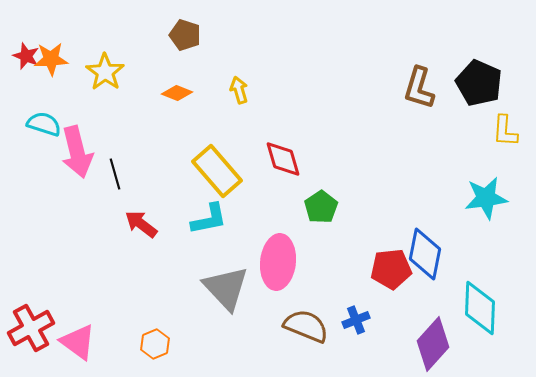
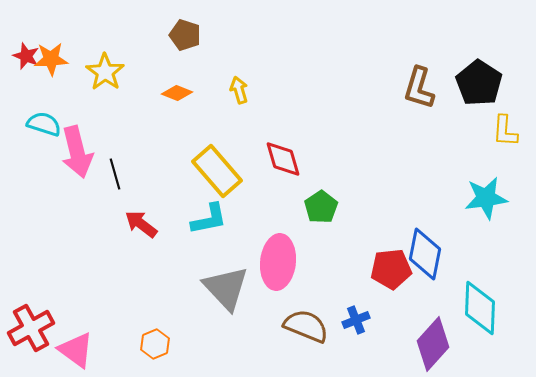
black pentagon: rotated 9 degrees clockwise
pink triangle: moved 2 px left, 8 px down
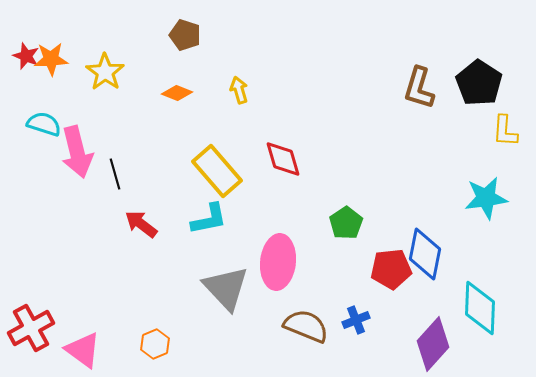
green pentagon: moved 25 px right, 16 px down
pink triangle: moved 7 px right
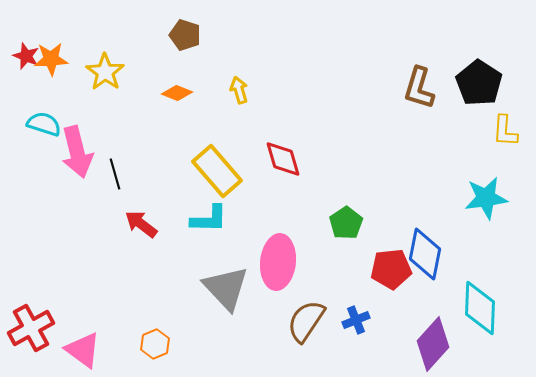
cyan L-shape: rotated 12 degrees clockwise
brown semicircle: moved 5 px up; rotated 78 degrees counterclockwise
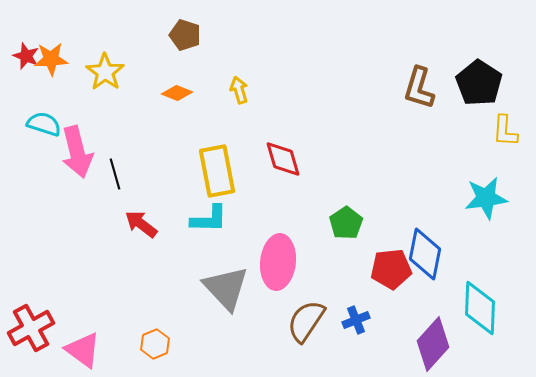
yellow rectangle: rotated 30 degrees clockwise
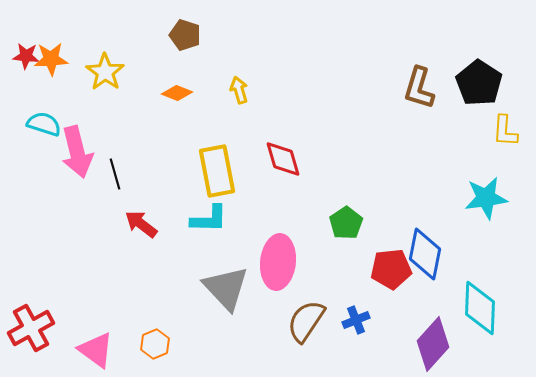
red star: rotated 16 degrees counterclockwise
pink triangle: moved 13 px right
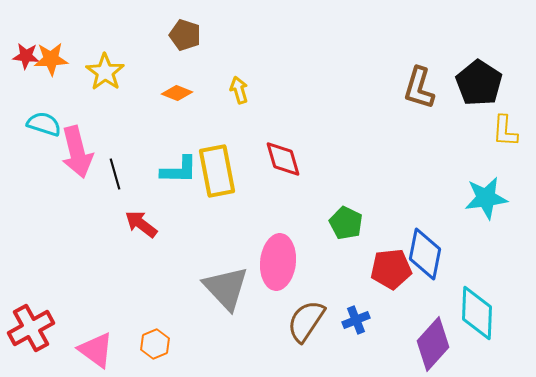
cyan L-shape: moved 30 px left, 49 px up
green pentagon: rotated 12 degrees counterclockwise
cyan diamond: moved 3 px left, 5 px down
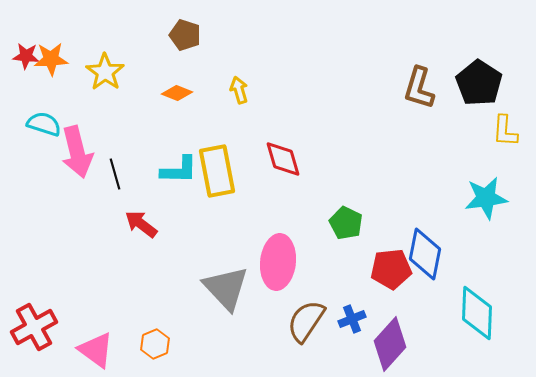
blue cross: moved 4 px left, 1 px up
red cross: moved 3 px right, 1 px up
purple diamond: moved 43 px left
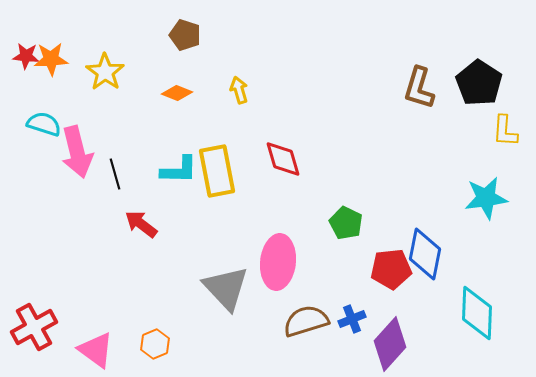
brown semicircle: rotated 39 degrees clockwise
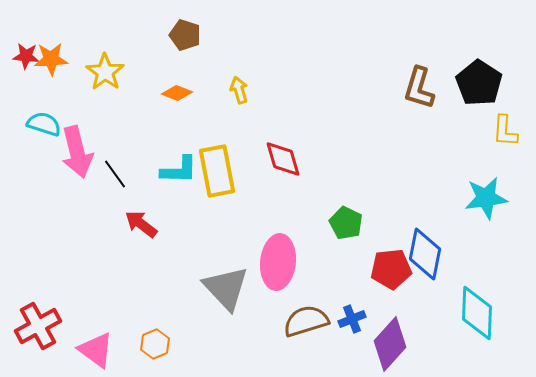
black line: rotated 20 degrees counterclockwise
red cross: moved 4 px right, 1 px up
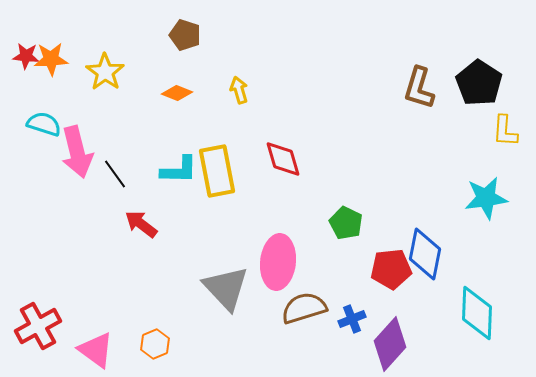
brown semicircle: moved 2 px left, 13 px up
